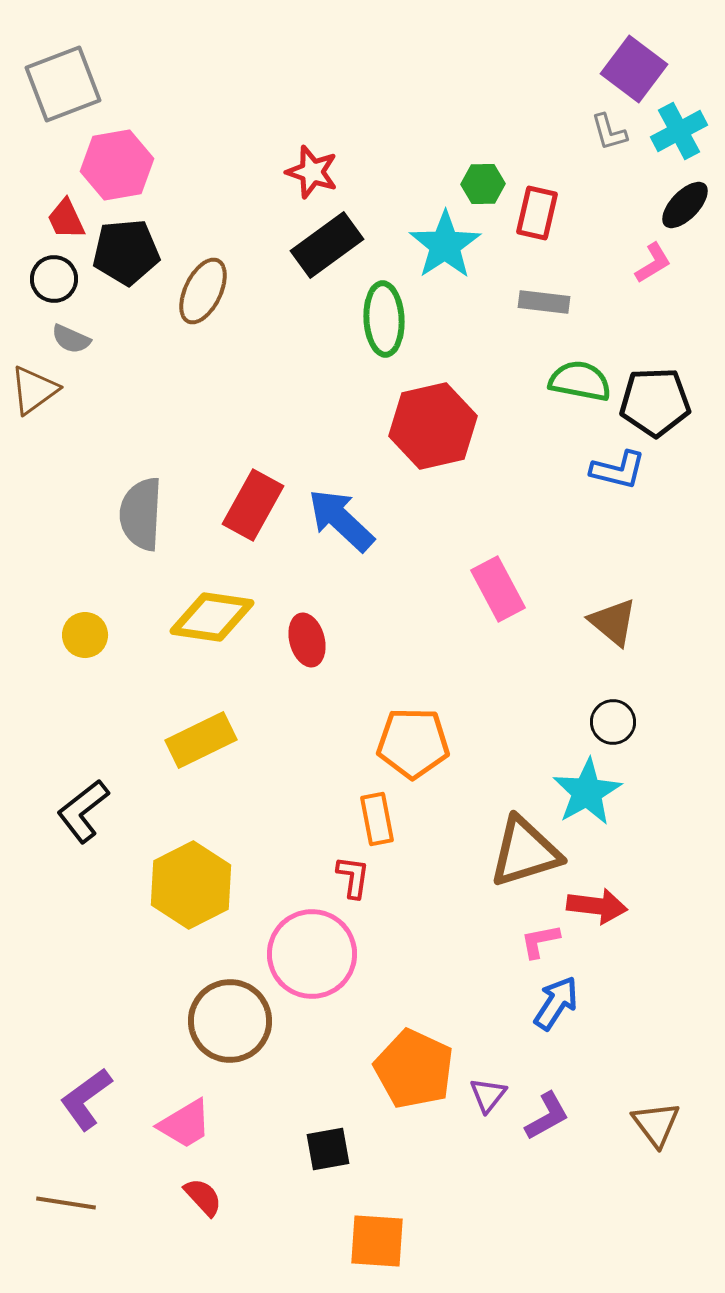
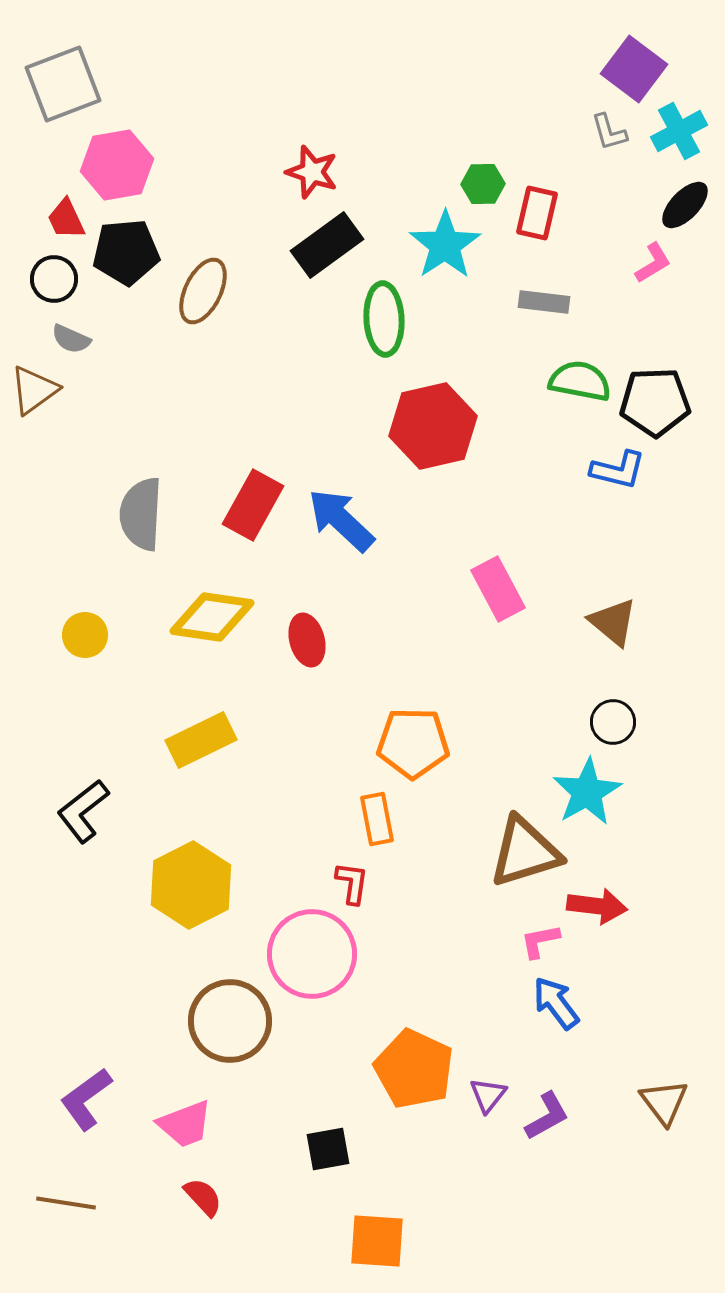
red L-shape at (353, 877): moved 1 px left, 6 px down
blue arrow at (556, 1003): rotated 70 degrees counterclockwise
pink trapezoid at (185, 1124): rotated 10 degrees clockwise
brown triangle at (656, 1124): moved 8 px right, 22 px up
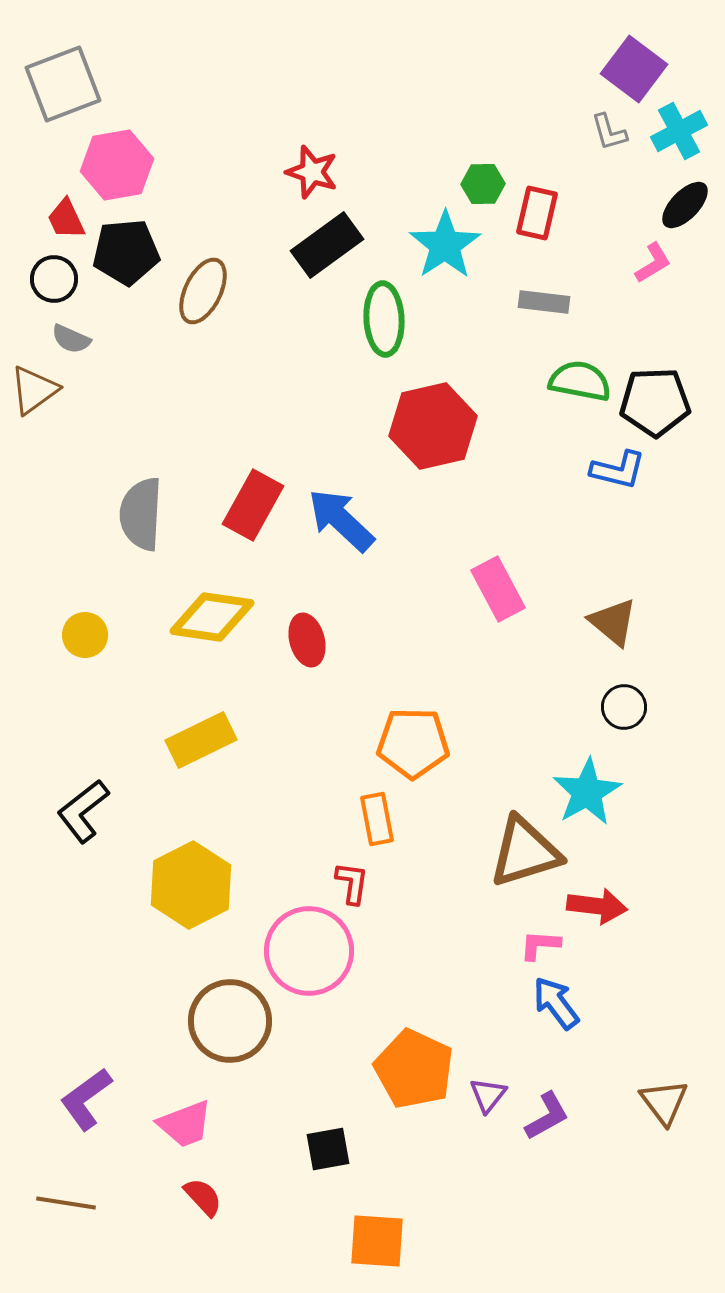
black circle at (613, 722): moved 11 px right, 15 px up
pink L-shape at (540, 941): moved 4 px down; rotated 15 degrees clockwise
pink circle at (312, 954): moved 3 px left, 3 px up
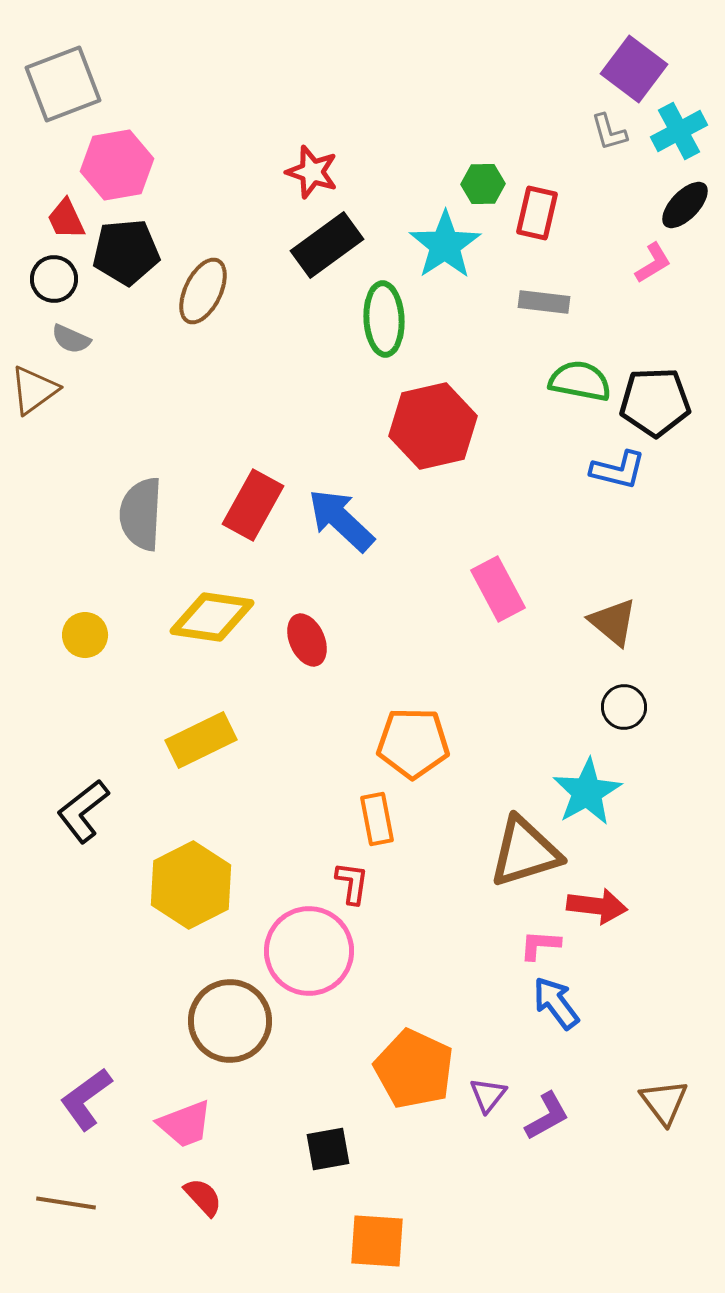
red ellipse at (307, 640): rotated 9 degrees counterclockwise
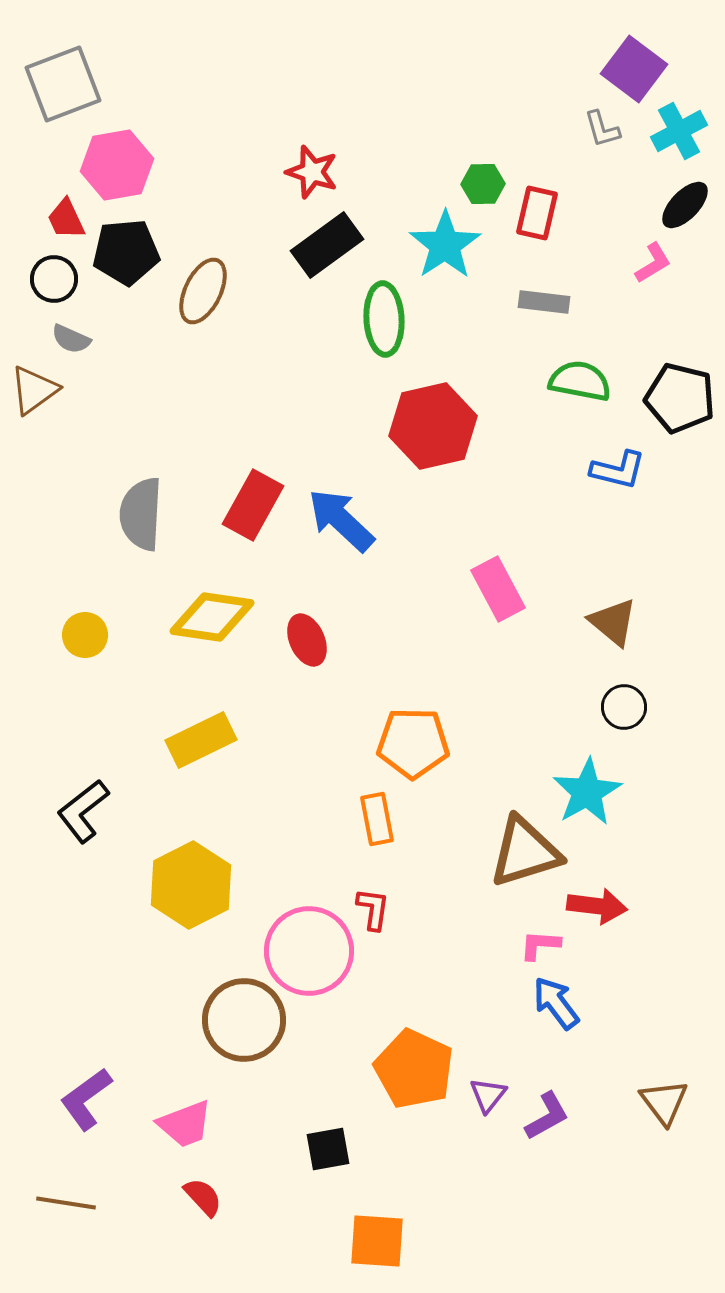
gray L-shape at (609, 132): moved 7 px left, 3 px up
black pentagon at (655, 402): moved 25 px right, 4 px up; rotated 16 degrees clockwise
red L-shape at (352, 883): moved 21 px right, 26 px down
brown circle at (230, 1021): moved 14 px right, 1 px up
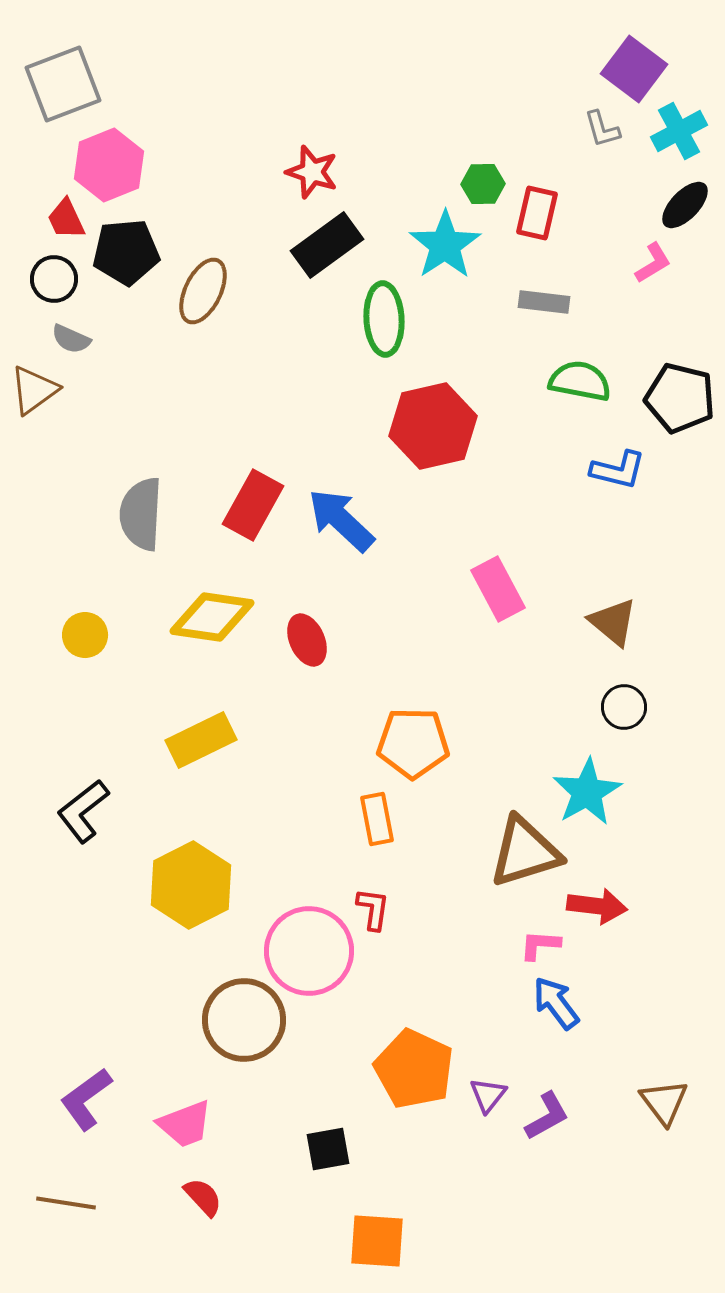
pink hexagon at (117, 165): moved 8 px left; rotated 12 degrees counterclockwise
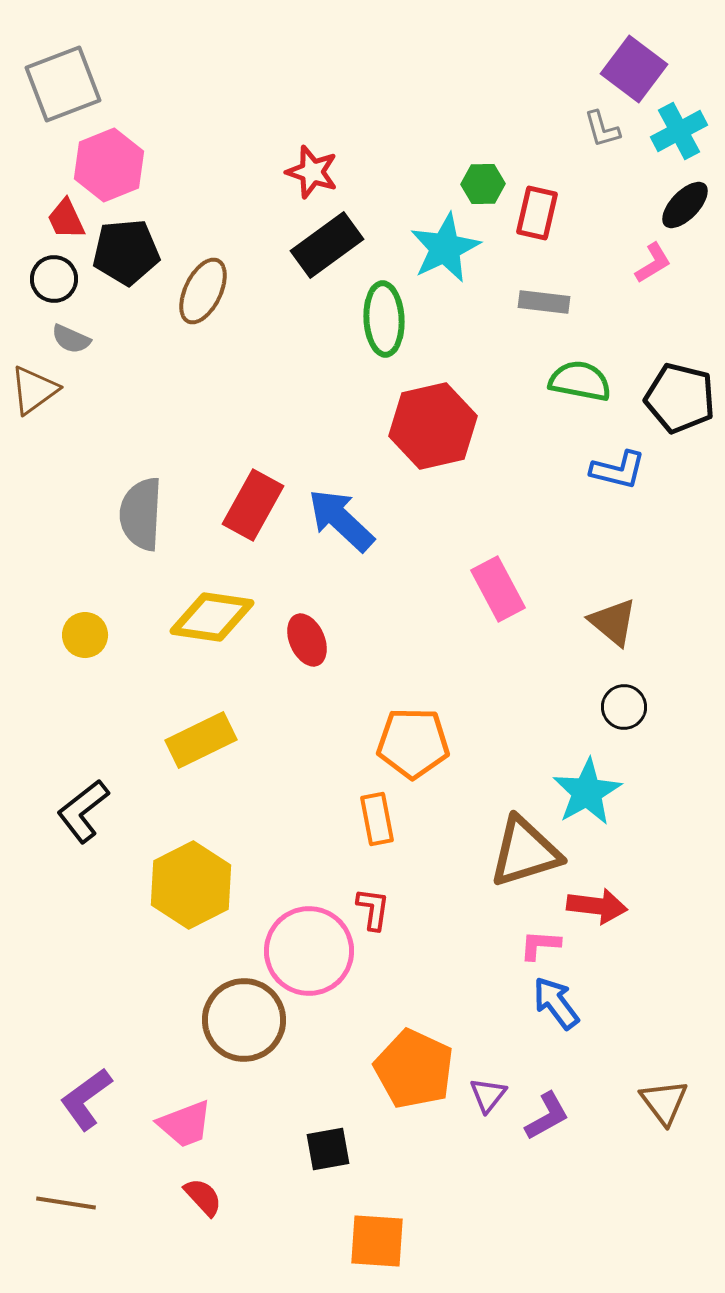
cyan star at (445, 245): moved 3 px down; rotated 8 degrees clockwise
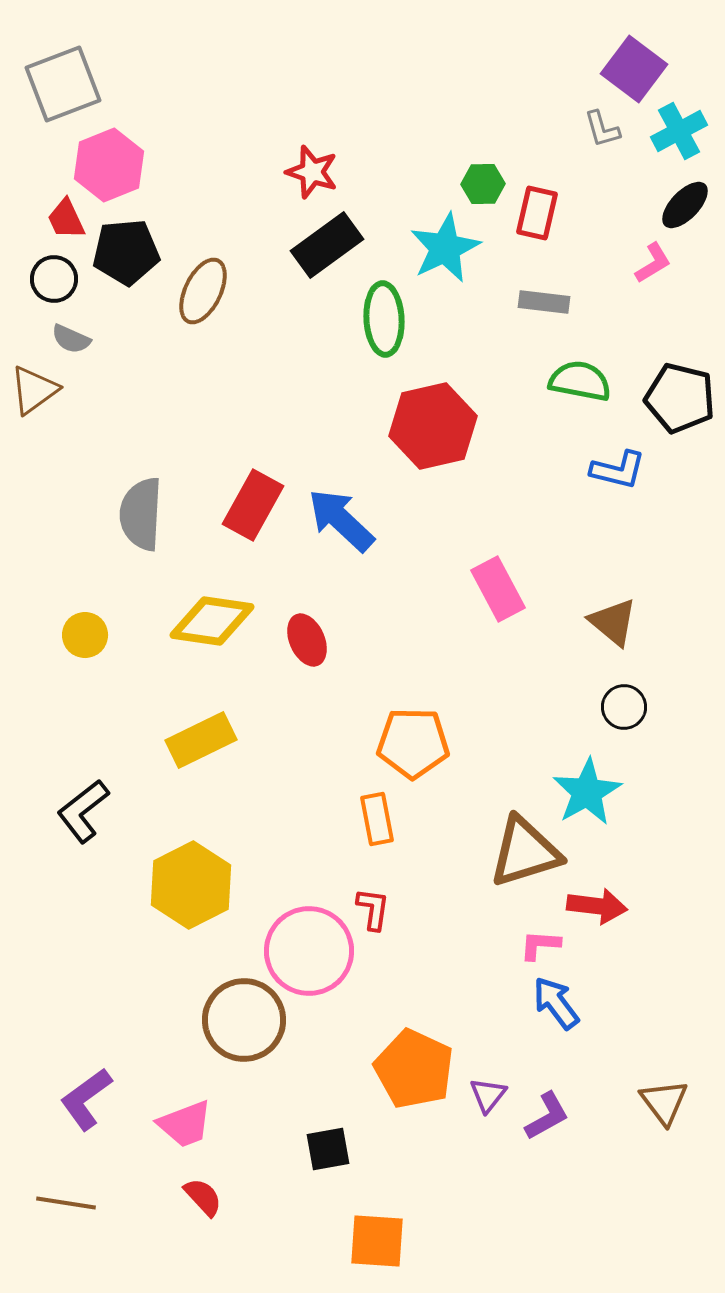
yellow diamond at (212, 617): moved 4 px down
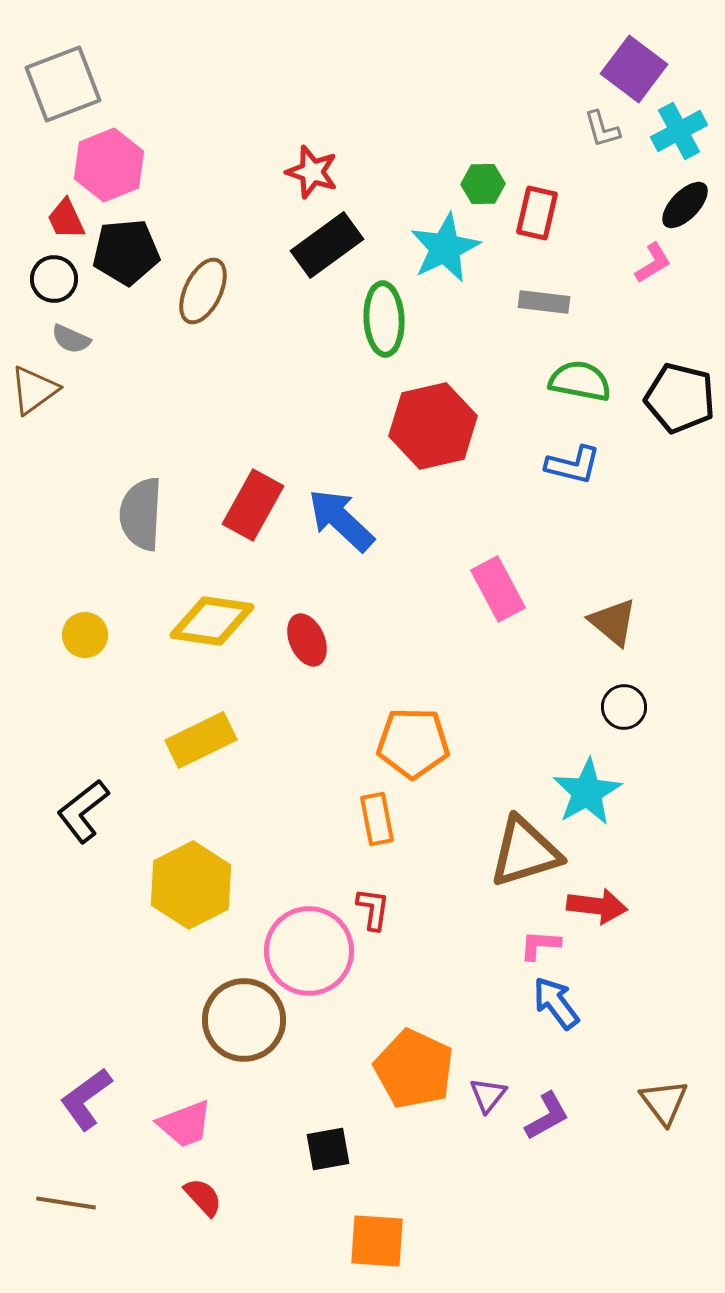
blue L-shape at (618, 470): moved 45 px left, 5 px up
